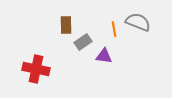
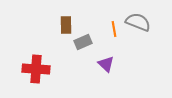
gray rectangle: rotated 12 degrees clockwise
purple triangle: moved 2 px right, 8 px down; rotated 36 degrees clockwise
red cross: rotated 8 degrees counterclockwise
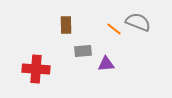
orange line: rotated 42 degrees counterclockwise
gray rectangle: moved 9 px down; rotated 18 degrees clockwise
purple triangle: rotated 48 degrees counterclockwise
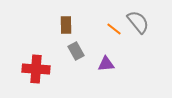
gray semicircle: rotated 30 degrees clockwise
gray rectangle: moved 7 px left; rotated 66 degrees clockwise
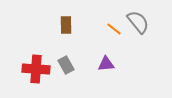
gray rectangle: moved 10 px left, 14 px down
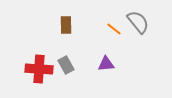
red cross: moved 3 px right
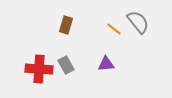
brown rectangle: rotated 18 degrees clockwise
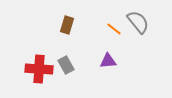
brown rectangle: moved 1 px right
purple triangle: moved 2 px right, 3 px up
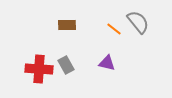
brown rectangle: rotated 72 degrees clockwise
purple triangle: moved 1 px left, 2 px down; rotated 18 degrees clockwise
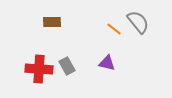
brown rectangle: moved 15 px left, 3 px up
gray rectangle: moved 1 px right, 1 px down
